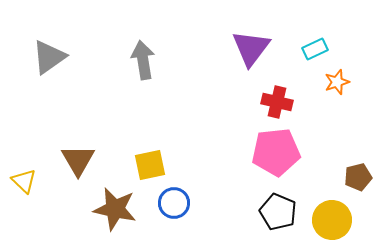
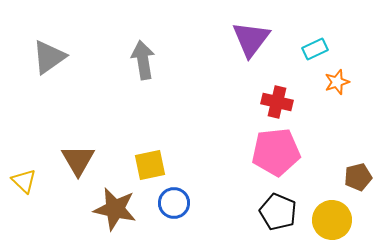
purple triangle: moved 9 px up
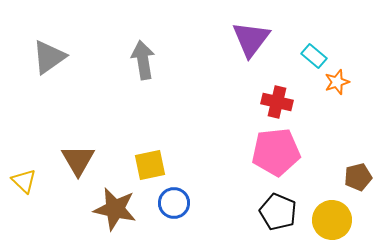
cyan rectangle: moved 1 px left, 7 px down; rotated 65 degrees clockwise
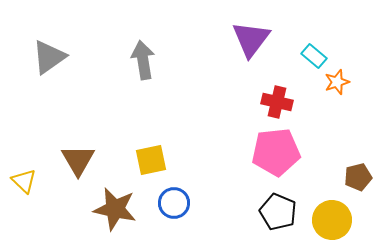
yellow square: moved 1 px right, 5 px up
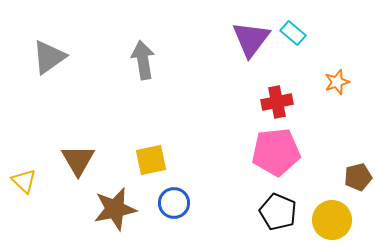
cyan rectangle: moved 21 px left, 23 px up
red cross: rotated 24 degrees counterclockwise
brown star: rotated 24 degrees counterclockwise
